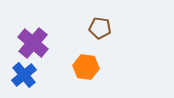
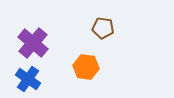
brown pentagon: moved 3 px right
blue cross: moved 4 px right, 4 px down; rotated 15 degrees counterclockwise
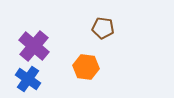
purple cross: moved 1 px right, 3 px down
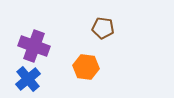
purple cross: rotated 20 degrees counterclockwise
blue cross: rotated 15 degrees clockwise
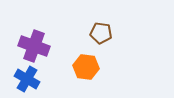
brown pentagon: moved 2 px left, 5 px down
blue cross: moved 1 px left; rotated 20 degrees counterclockwise
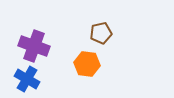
brown pentagon: rotated 20 degrees counterclockwise
orange hexagon: moved 1 px right, 3 px up
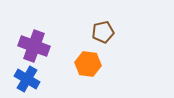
brown pentagon: moved 2 px right, 1 px up
orange hexagon: moved 1 px right
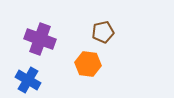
purple cross: moved 6 px right, 7 px up
blue cross: moved 1 px right, 1 px down
